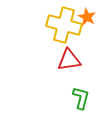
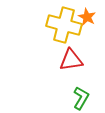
red triangle: moved 2 px right
green L-shape: rotated 15 degrees clockwise
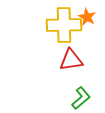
yellow cross: rotated 16 degrees counterclockwise
green L-shape: rotated 20 degrees clockwise
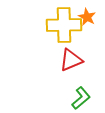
red triangle: rotated 15 degrees counterclockwise
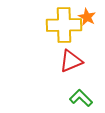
red triangle: moved 1 px down
green L-shape: rotated 95 degrees counterclockwise
